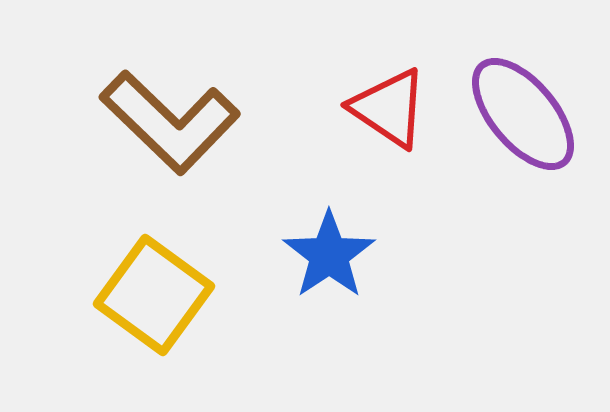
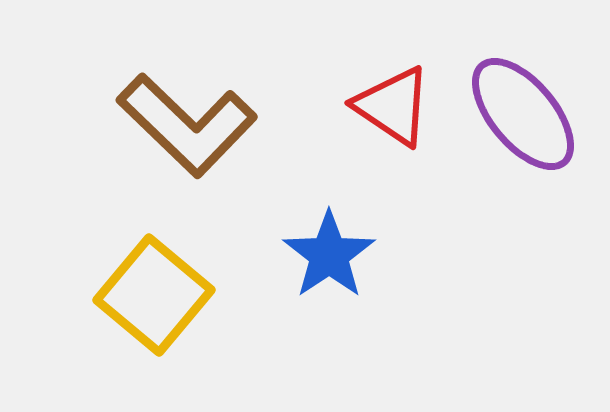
red triangle: moved 4 px right, 2 px up
brown L-shape: moved 17 px right, 3 px down
yellow square: rotated 4 degrees clockwise
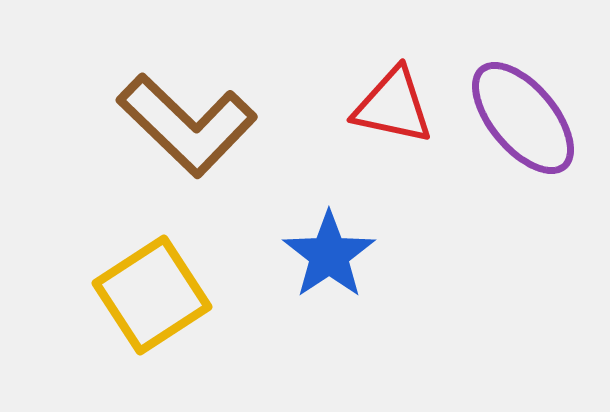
red triangle: rotated 22 degrees counterclockwise
purple ellipse: moved 4 px down
yellow square: moved 2 px left; rotated 17 degrees clockwise
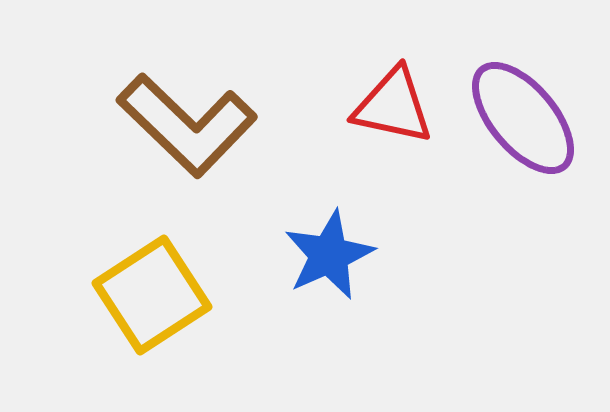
blue star: rotated 10 degrees clockwise
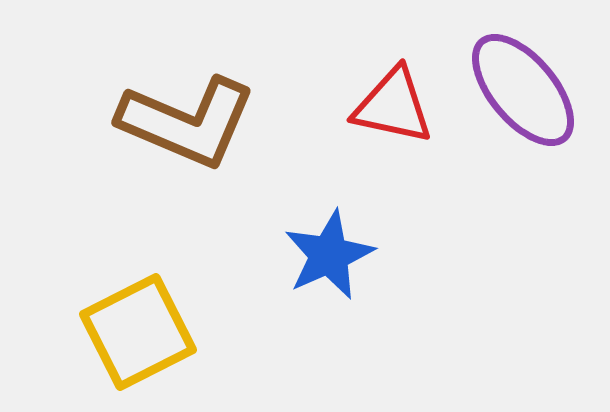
purple ellipse: moved 28 px up
brown L-shape: moved 3 px up; rotated 21 degrees counterclockwise
yellow square: moved 14 px left, 37 px down; rotated 6 degrees clockwise
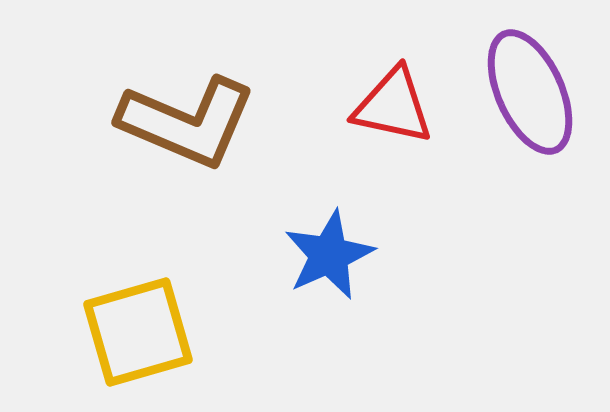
purple ellipse: moved 7 px right, 2 px down; rotated 16 degrees clockwise
yellow square: rotated 11 degrees clockwise
